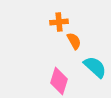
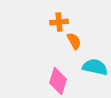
cyan semicircle: rotated 30 degrees counterclockwise
pink diamond: moved 1 px left
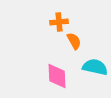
pink diamond: moved 1 px left, 5 px up; rotated 20 degrees counterclockwise
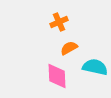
orange cross: rotated 18 degrees counterclockwise
orange semicircle: moved 5 px left, 7 px down; rotated 90 degrees counterclockwise
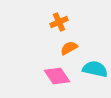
cyan semicircle: moved 2 px down
pink diamond: rotated 32 degrees counterclockwise
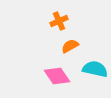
orange cross: moved 1 px up
orange semicircle: moved 1 px right, 2 px up
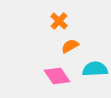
orange cross: rotated 24 degrees counterclockwise
cyan semicircle: rotated 15 degrees counterclockwise
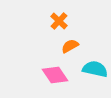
cyan semicircle: rotated 15 degrees clockwise
pink diamond: moved 2 px left, 1 px up
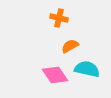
orange cross: moved 3 px up; rotated 30 degrees counterclockwise
cyan semicircle: moved 8 px left
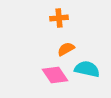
orange cross: rotated 18 degrees counterclockwise
orange semicircle: moved 4 px left, 3 px down
